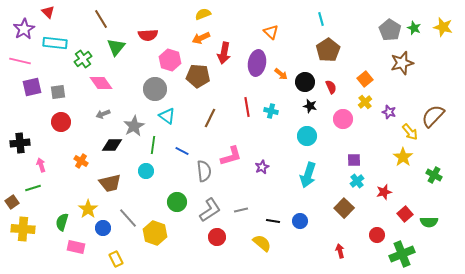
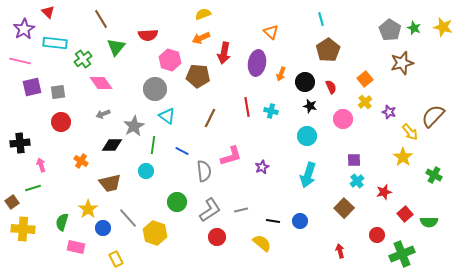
orange arrow at (281, 74): rotated 72 degrees clockwise
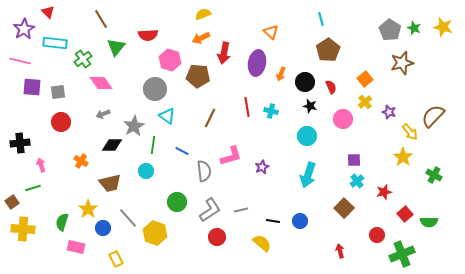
purple square at (32, 87): rotated 18 degrees clockwise
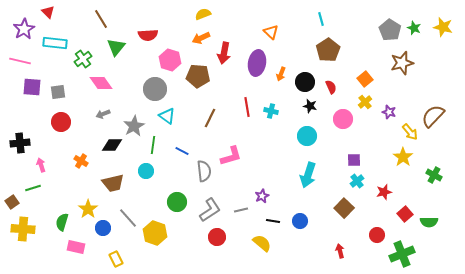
purple star at (262, 167): moved 29 px down
brown trapezoid at (110, 183): moved 3 px right
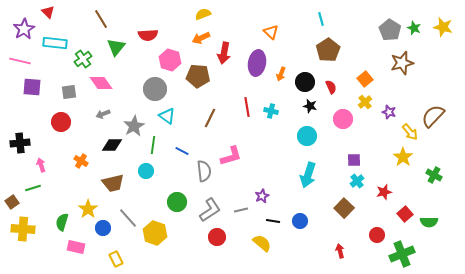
gray square at (58, 92): moved 11 px right
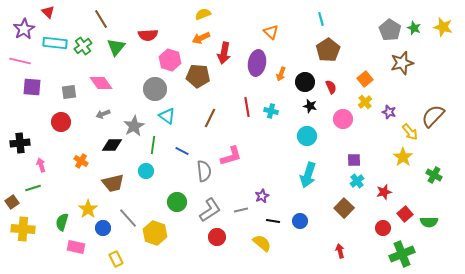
green cross at (83, 59): moved 13 px up
red circle at (377, 235): moved 6 px right, 7 px up
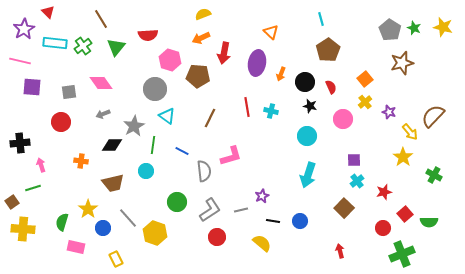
orange cross at (81, 161): rotated 24 degrees counterclockwise
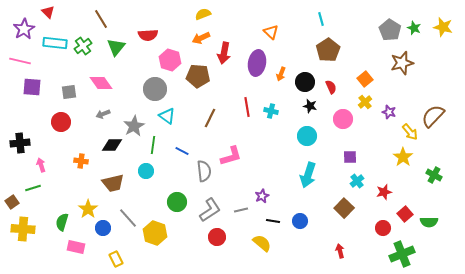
purple square at (354, 160): moved 4 px left, 3 px up
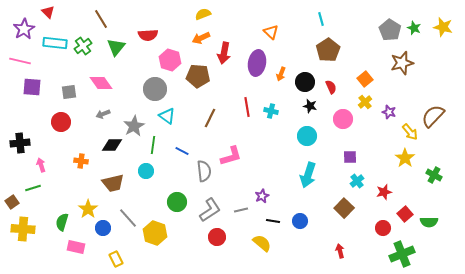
yellow star at (403, 157): moved 2 px right, 1 px down
